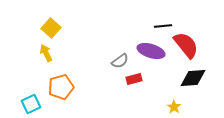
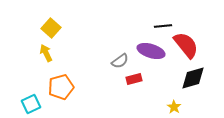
black diamond: rotated 12 degrees counterclockwise
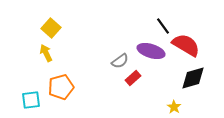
black line: rotated 60 degrees clockwise
red semicircle: rotated 20 degrees counterclockwise
red rectangle: moved 1 px left, 1 px up; rotated 28 degrees counterclockwise
cyan square: moved 4 px up; rotated 18 degrees clockwise
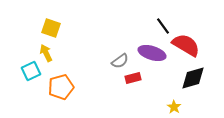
yellow square: rotated 24 degrees counterclockwise
purple ellipse: moved 1 px right, 2 px down
red rectangle: rotated 28 degrees clockwise
cyan square: moved 29 px up; rotated 18 degrees counterclockwise
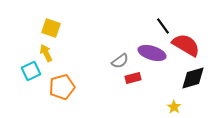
orange pentagon: moved 1 px right
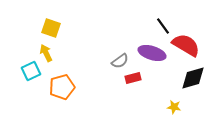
yellow star: rotated 24 degrees counterclockwise
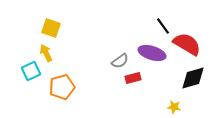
red semicircle: moved 1 px right, 1 px up
